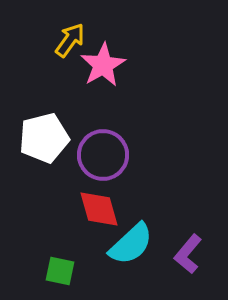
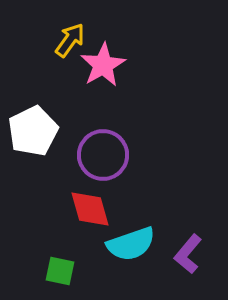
white pentagon: moved 11 px left, 7 px up; rotated 12 degrees counterclockwise
red diamond: moved 9 px left
cyan semicircle: rotated 24 degrees clockwise
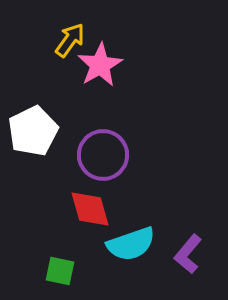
pink star: moved 3 px left
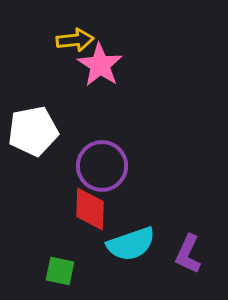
yellow arrow: moved 5 px right; rotated 48 degrees clockwise
pink star: rotated 9 degrees counterclockwise
white pentagon: rotated 15 degrees clockwise
purple circle: moved 1 px left, 11 px down
red diamond: rotated 18 degrees clockwise
purple L-shape: rotated 15 degrees counterclockwise
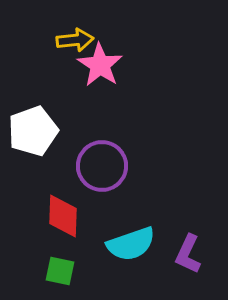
white pentagon: rotated 9 degrees counterclockwise
red diamond: moved 27 px left, 7 px down
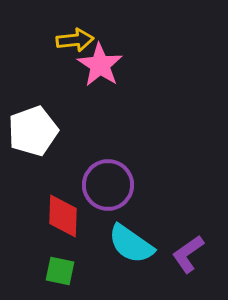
purple circle: moved 6 px right, 19 px down
cyan semicircle: rotated 54 degrees clockwise
purple L-shape: rotated 30 degrees clockwise
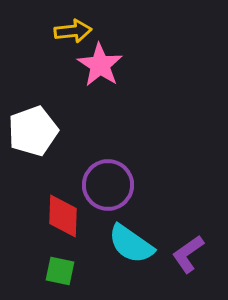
yellow arrow: moved 2 px left, 9 px up
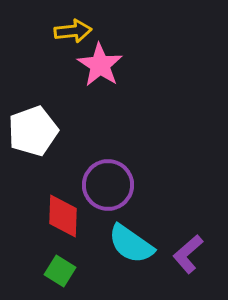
purple L-shape: rotated 6 degrees counterclockwise
green square: rotated 20 degrees clockwise
